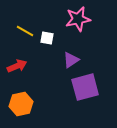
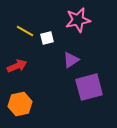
pink star: moved 1 px down
white square: rotated 24 degrees counterclockwise
purple square: moved 4 px right
orange hexagon: moved 1 px left
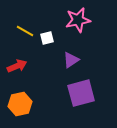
purple square: moved 8 px left, 6 px down
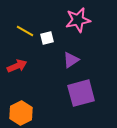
orange hexagon: moved 1 px right, 9 px down; rotated 15 degrees counterclockwise
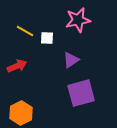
white square: rotated 16 degrees clockwise
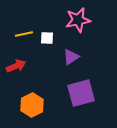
yellow line: moved 1 px left, 3 px down; rotated 42 degrees counterclockwise
purple triangle: moved 3 px up
red arrow: moved 1 px left
orange hexagon: moved 11 px right, 8 px up
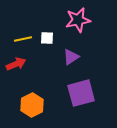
yellow line: moved 1 px left, 5 px down
red arrow: moved 2 px up
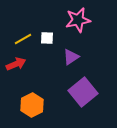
yellow line: rotated 18 degrees counterclockwise
purple square: moved 2 px right, 1 px up; rotated 24 degrees counterclockwise
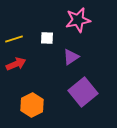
yellow line: moved 9 px left; rotated 12 degrees clockwise
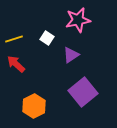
white square: rotated 32 degrees clockwise
purple triangle: moved 2 px up
red arrow: rotated 114 degrees counterclockwise
orange hexagon: moved 2 px right, 1 px down
